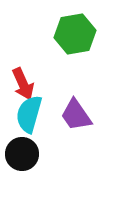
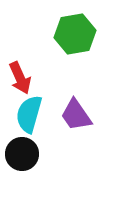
red arrow: moved 3 px left, 6 px up
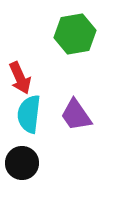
cyan semicircle: rotated 9 degrees counterclockwise
black circle: moved 9 px down
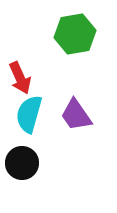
cyan semicircle: rotated 9 degrees clockwise
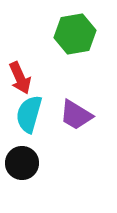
purple trapezoid: rotated 24 degrees counterclockwise
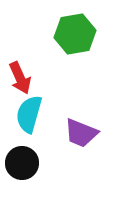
purple trapezoid: moved 5 px right, 18 px down; rotated 9 degrees counterclockwise
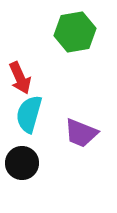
green hexagon: moved 2 px up
